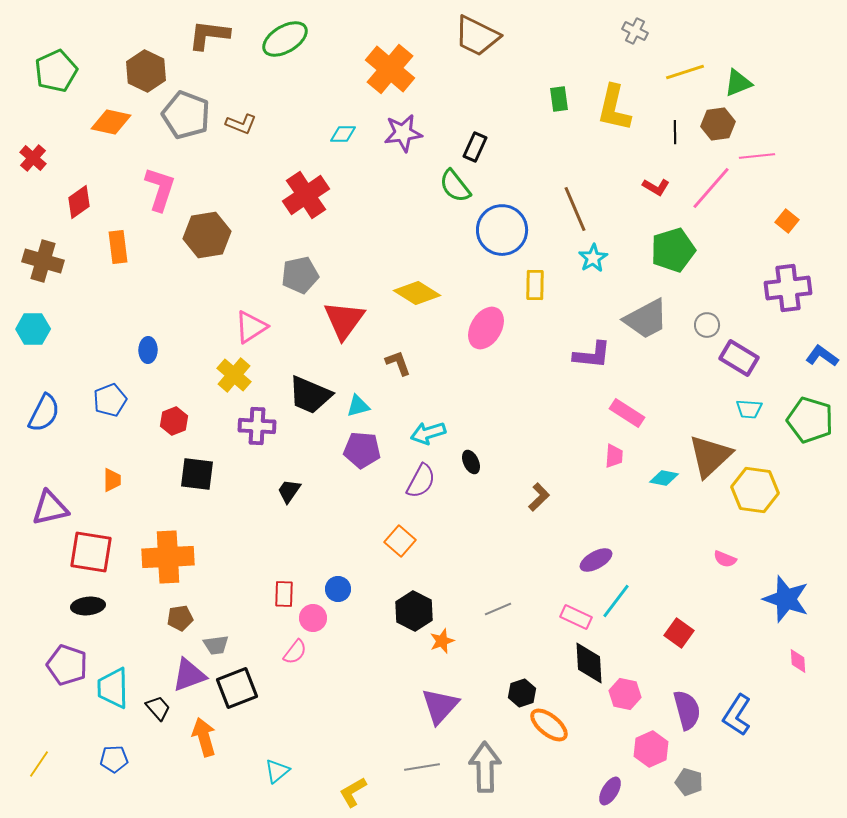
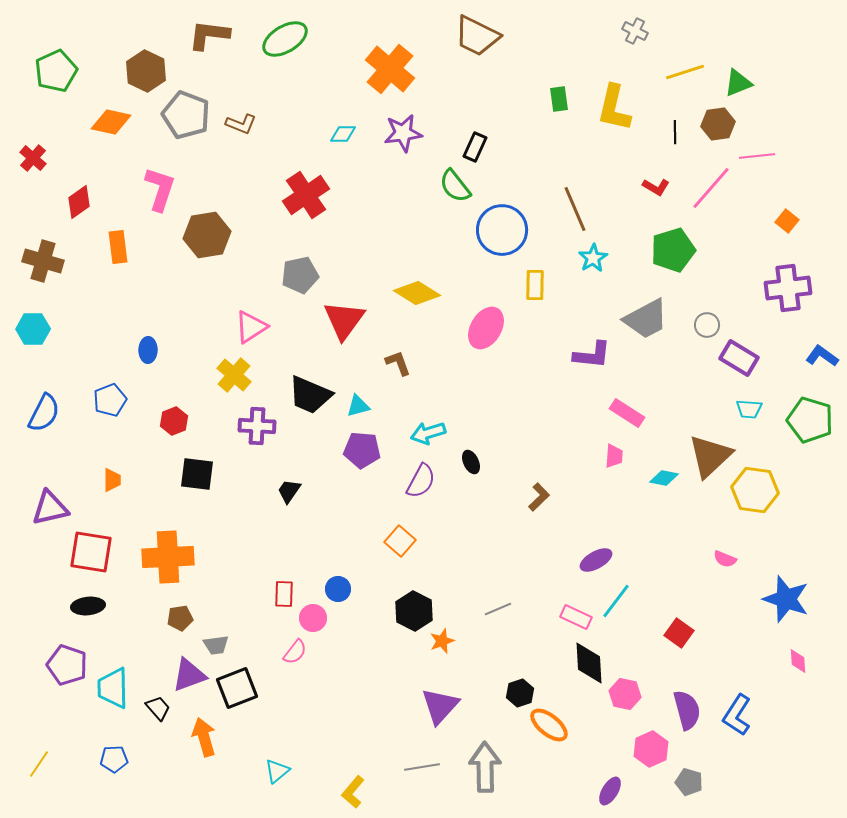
black hexagon at (522, 693): moved 2 px left
yellow L-shape at (353, 792): rotated 20 degrees counterclockwise
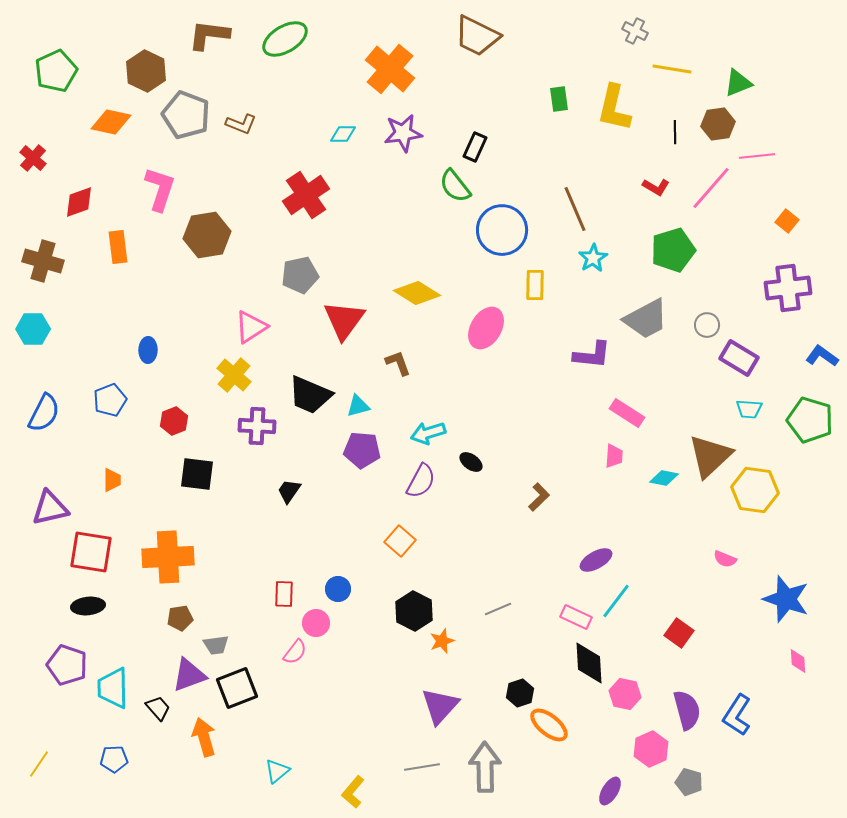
yellow line at (685, 72): moved 13 px left, 3 px up; rotated 27 degrees clockwise
red diamond at (79, 202): rotated 16 degrees clockwise
black ellipse at (471, 462): rotated 30 degrees counterclockwise
pink circle at (313, 618): moved 3 px right, 5 px down
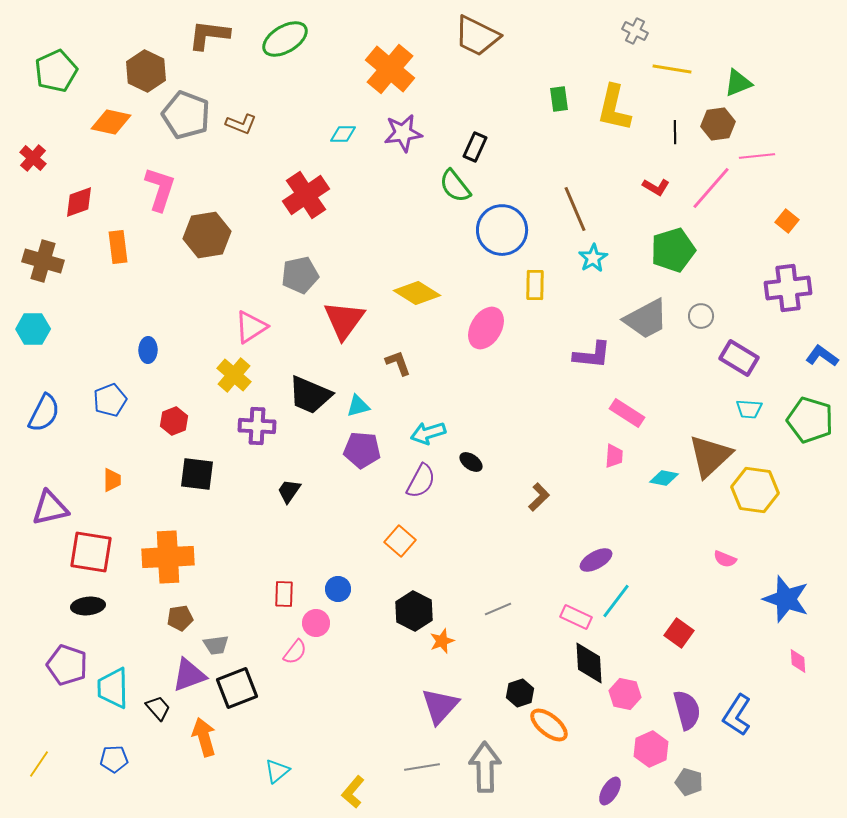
gray circle at (707, 325): moved 6 px left, 9 px up
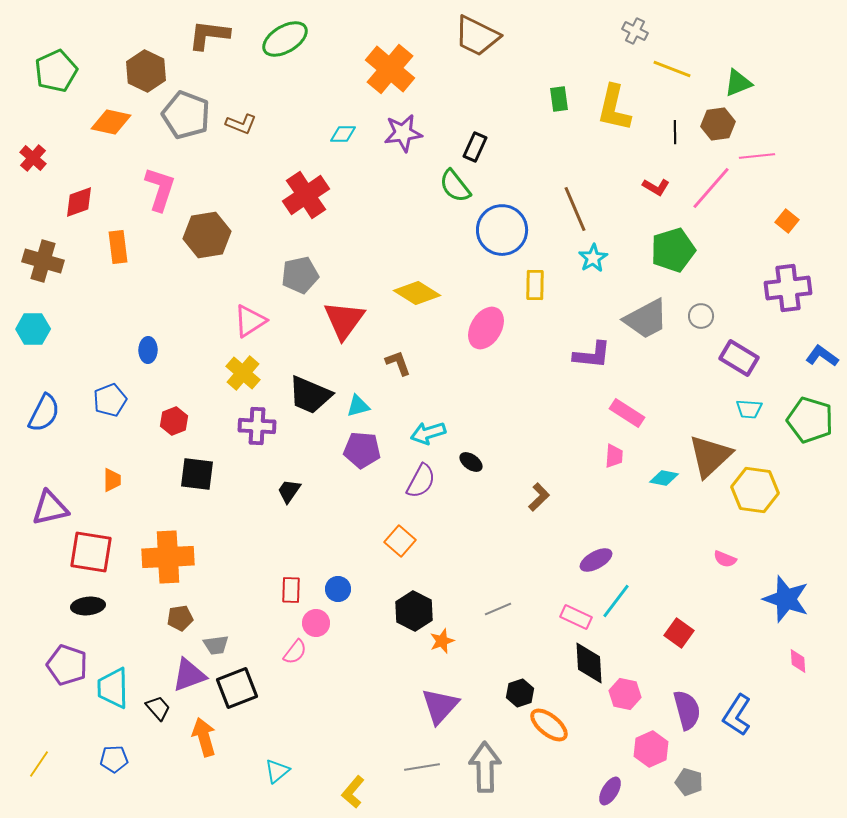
yellow line at (672, 69): rotated 12 degrees clockwise
pink triangle at (251, 327): moved 1 px left, 6 px up
yellow cross at (234, 375): moved 9 px right, 2 px up
red rectangle at (284, 594): moved 7 px right, 4 px up
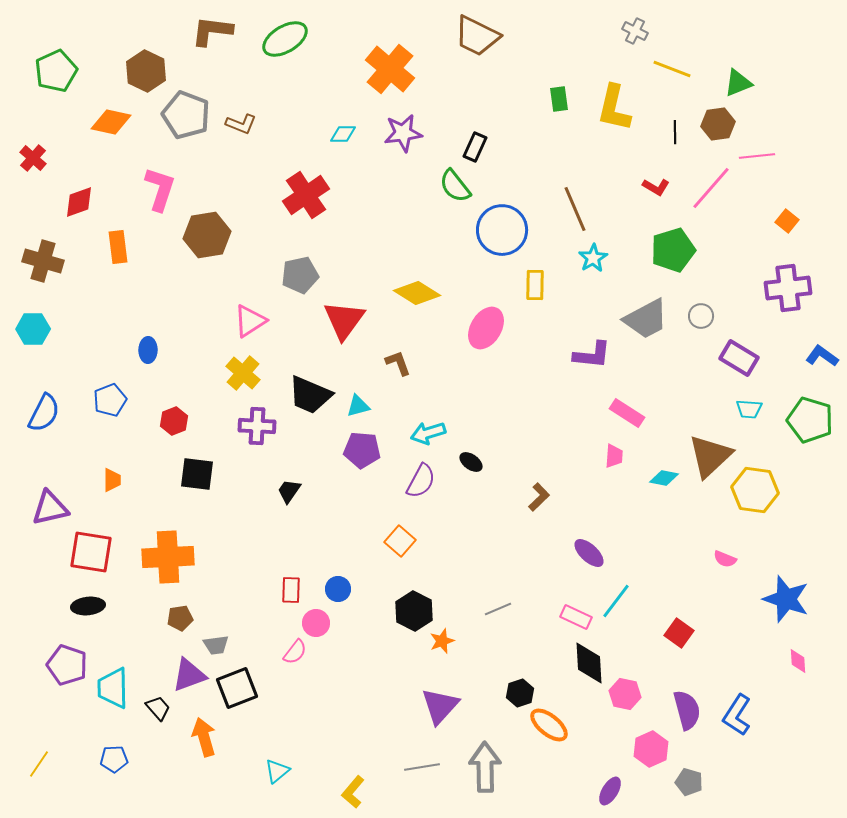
brown L-shape at (209, 35): moved 3 px right, 4 px up
purple ellipse at (596, 560): moved 7 px left, 7 px up; rotated 72 degrees clockwise
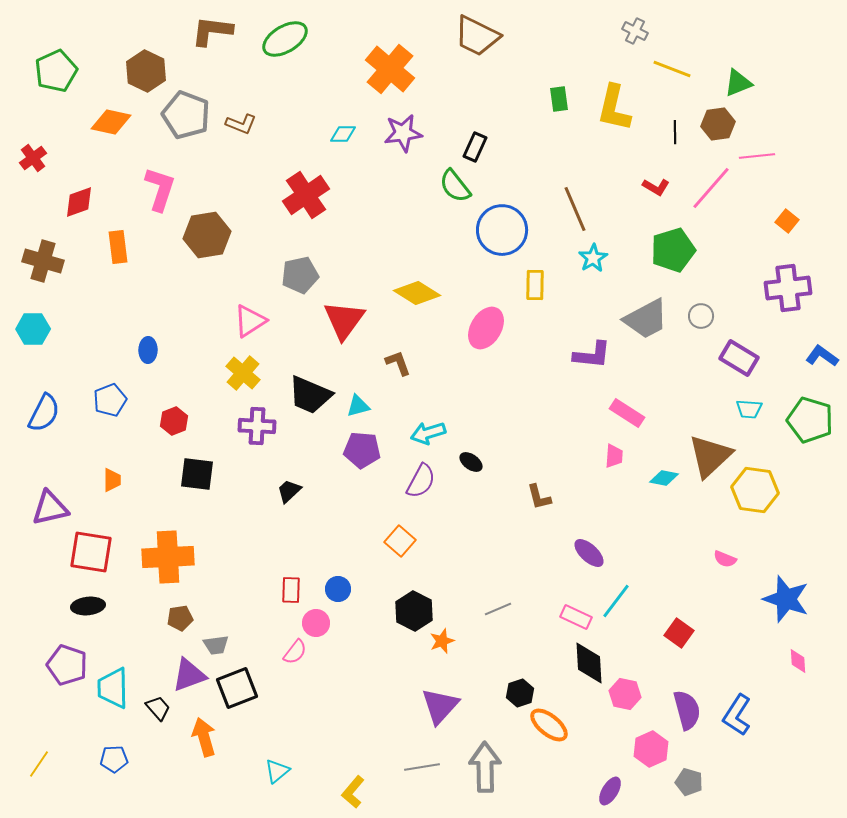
red cross at (33, 158): rotated 12 degrees clockwise
black trapezoid at (289, 491): rotated 12 degrees clockwise
brown L-shape at (539, 497): rotated 120 degrees clockwise
